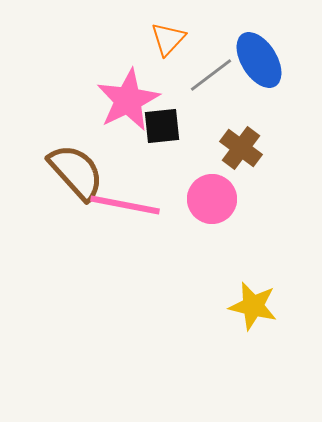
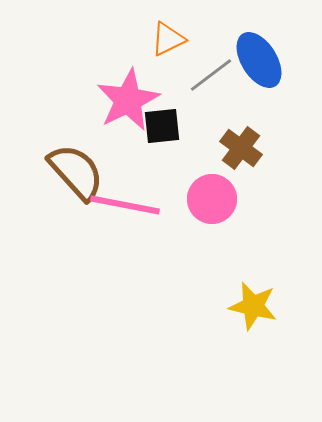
orange triangle: rotated 21 degrees clockwise
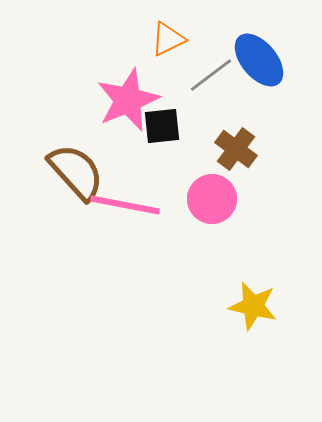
blue ellipse: rotated 8 degrees counterclockwise
pink star: rotated 4 degrees clockwise
brown cross: moved 5 px left, 1 px down
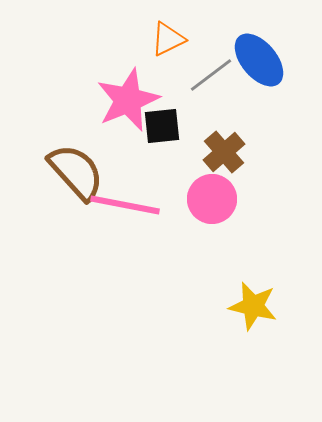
brown cross: moved 12 px left, 3 px down; rotated 12 degrees clockwise
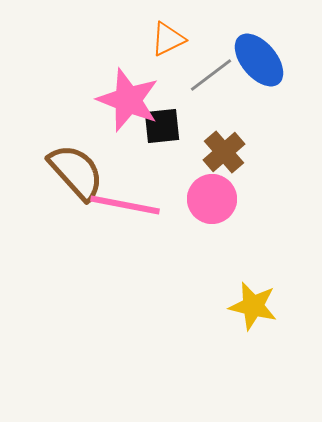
pink star: rotated 28 degrees counterclockwise
